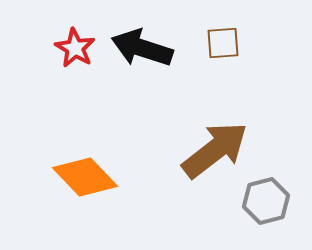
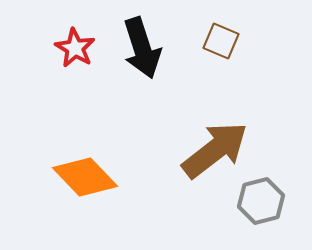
brown square: moved 2 px left, 2 px up; rotated 27 degrees clockwise
black arrow: rotated 126 degrees counterclockwise
gray hexagon: moved 5 px left
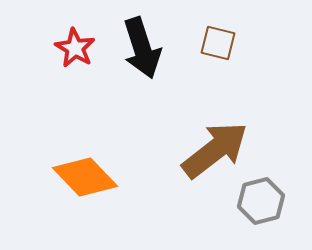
brown square: moved 3 px left, 2 px down; rotated 9 degrees counterclockwise
